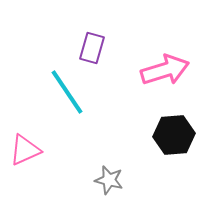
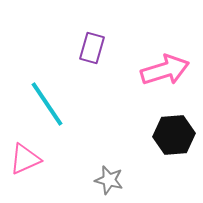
cyan line: moved 20 px left, 12 px down
pink triangle: moved 9 px down
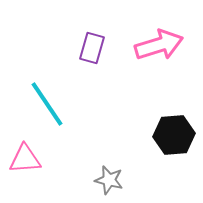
pink arrow: moved 6 px left, 25 px up
pink triangle: rotated 20 degrees clockwise
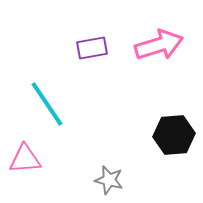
purple rectangle: rotated 64 degrees clockwise
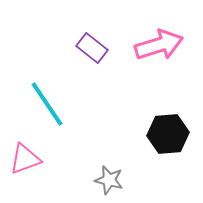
purple rectangle: rotated 48 degrees clockwise
black hexagon: moved 6 px left, 1 px up
pink triangle: rotated 16 degrees counterclockwise
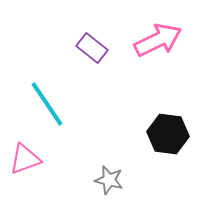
pink arrow: moved 1 px left, 5 px up; rotated 9 degrees counterclockwise
black hexagon: rotated 12 degrees clockwise
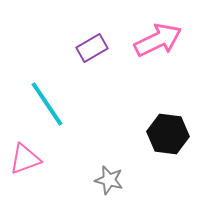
purple rectangle: rotated 68 degrees counterclockwise
